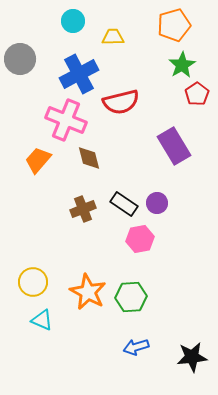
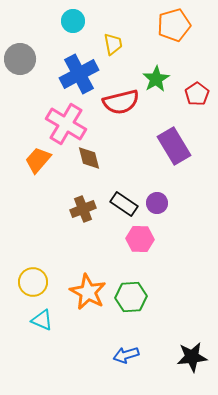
yellow trapezoid: moved 7 px down; rotated 80 degrees clockwise
green star: moved 26 px left, 14 px down
pink cross: moved 4 px down; rotated 9 degrees clockwise
pink hexagon: rotated 12 degrees clockwise
blue arrow: moved 10 px left, 8 px down
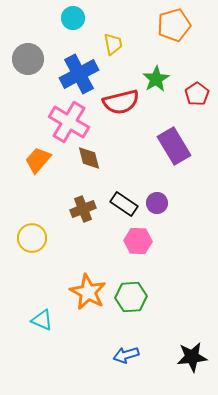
cyan circle: moved 3 px up
gray circle: moved 8 px right
pink cross: moved 3 px right, 2 px up
pink hexagon: moved 2 px left, 2 px down
yellow circle: moved 1 px left, 44 px up
